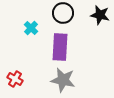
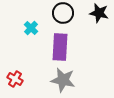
black star: moved 1 px left, 2 px up
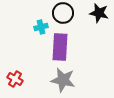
cyan cross: moved 10 px right, 1 px up; rotated 32 degrees clockwise
